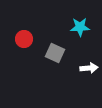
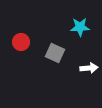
red circle: moved 3 px left, 3 px down
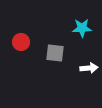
cyan star: moved 2 px right, 1 px down
gray square: rotated 18 degrees counterclockwise
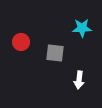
white arrow: moved 10 px left, 12 px down; rotated 102 degrees clockwise
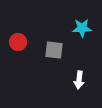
red circle: moved 3 px left
gray square: moved 1 px left, 3 px up
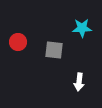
white arrow: moved 2 px down
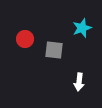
cyan star: rotated 18 degrees counterclockwise
red circle: moved 7 px right, 3 px up
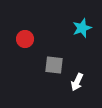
gray square: moved 15 px down
white arrow: moved 2 px left; rotated 18 degrees clockwise
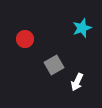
gray square: rotated 36 degrees counterclockwise
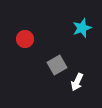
gray square: moved 3 px right
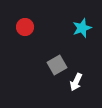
red circle: moved 12 px up
white arrow: moved 1 px left
